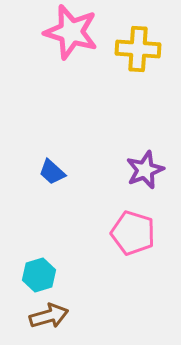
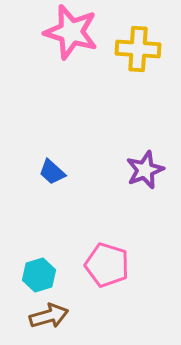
pink pentagon: moved 26 px left, 32 px down
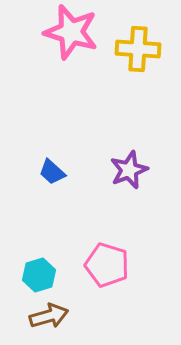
purple star: moved 16 px left
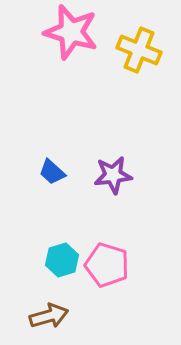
yellow cross: moved 1 px right, 1 px down; rotated 18 degrees clockwise
purple star: moved 16 px left, 5 px down; rotated 15 degrees clockwise
cyan hexagon: moved 23 px right, 15 px up
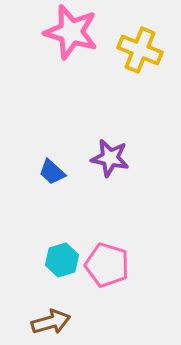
yellow cross: moved 1 px right
purple star: moved 3 px left, 17 px up; rotated 18 degrees clockwise
brown arrow: moved 2 px right, 6 px down
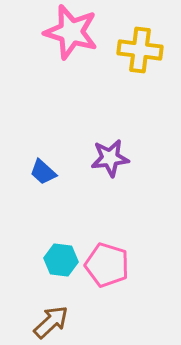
yellow cross: rotated 15 degrees counterclockwise
purple star: rotated 18 degrees counterclockwise
blue trapezoid: moved 9 px left
cyan hexagon: moved 1 px left; rotated 24 degrees clockwise
brown arrow: rotated 27 degrees counterclockwise
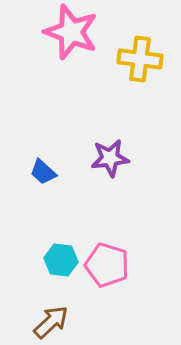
pink star: rotated 4 degrees clockwise
yellow cross: moved 9 px down
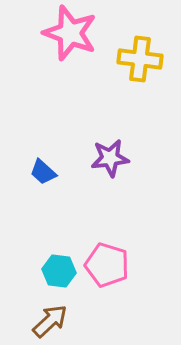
pink star: moved 1 px left, 1 px down
cyan hexagon: moved 2 px left, 11 px down
brown arrow: moved 1 px left, 1 px up
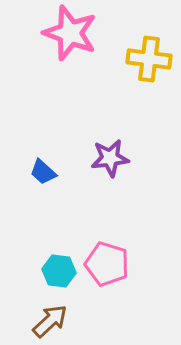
yellow cross: moved 9 px right
pink pentagon: moved 1 px up
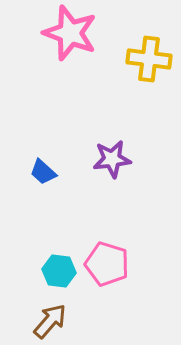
purple star: moved 2 px right, 1 px down
brown arrow: rotated 6 degrees counterclockwise
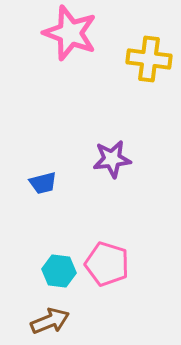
blue trapezoid: moved 11 px down; rotated 56 degrees counterclockwise
brown arrow: rotated 27 degrees clockwise
